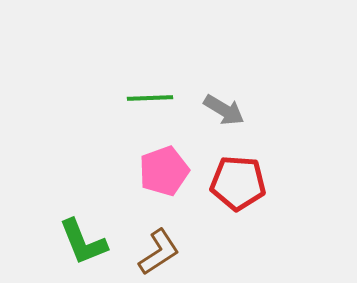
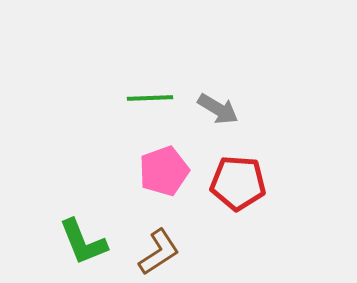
gray arrow: moved 6 px left, 1 px up
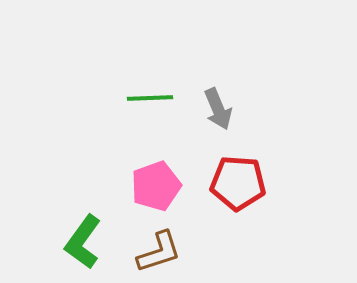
gray arrow: rotated 36 degrees clockwise
pink pentagon: moved 8 px left, 15 px down
green L-shape: rotated 58 degrees clockwise
brown L-shape: rotated 15 degrees clockwise
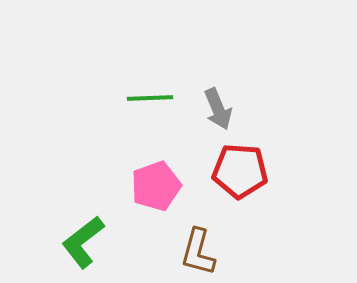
red pentagon: moved 2 px right, 12 px up
green L-shape: rotated 16 degrees clockwise
brown L-shape: moved 39 px right; rotated 123 degrees clockwise
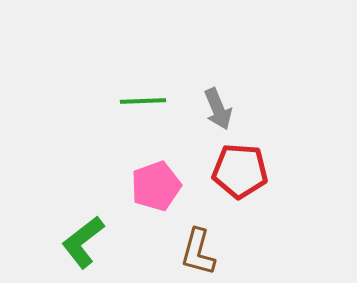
green line: moved 7 px left, 3 px down
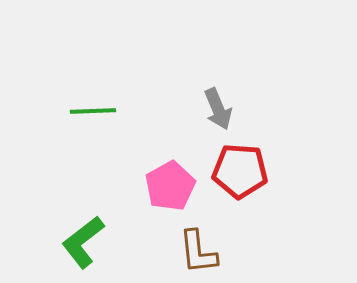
green line: moved 50 px left, 10 px down
pink pentagon: moved 14 px right; rotated 9 degrees counterclockwise
brown L-shape: rotated 21 degrees counterclockwise
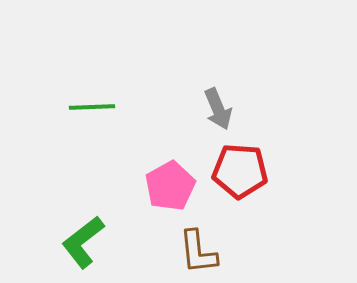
green line: moved 1 px left, 4 px up
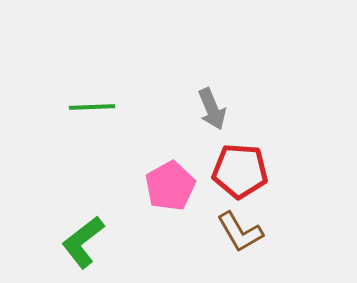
gray arrow: moved 6 px left
brown L-shape: moved 42 px right, 20 px up; rotated 24 degrees counterclockwise
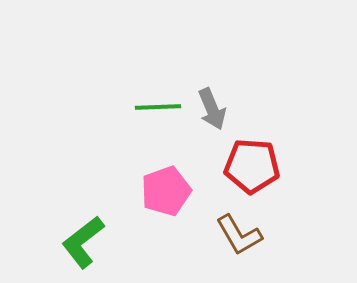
green line: moved 66 px right
red pentagon: moved 12 px right, 5 px up
pink pentagon: moved 4 px left, 5 px down; rotated 9 degrees clockwise
brown L-shape: moved 1 px left, 3 px down
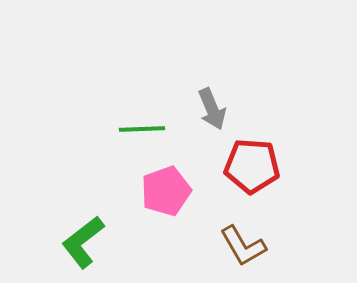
green line: moved 16 px left, 22 px down
brown L-shape: moved 4 px right, 11 px down
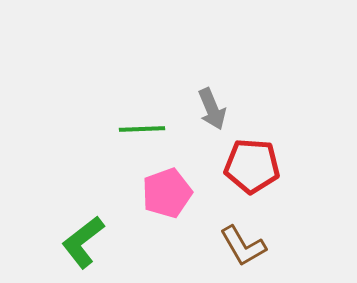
pink pentagon: moved 1 px right, 2 px down
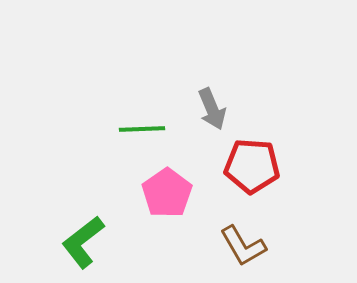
pink pentagon: rotated 15 degrees counterclockwise
